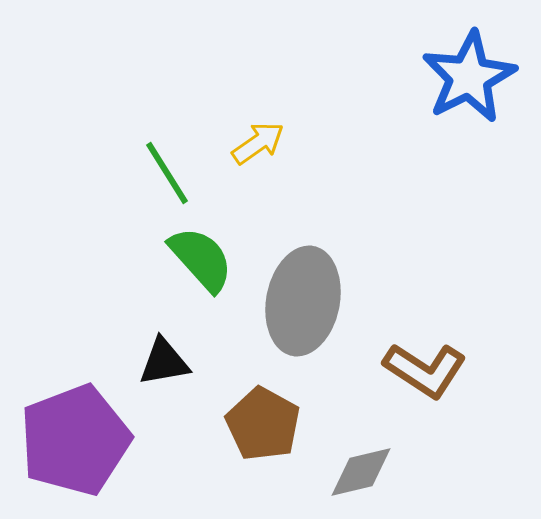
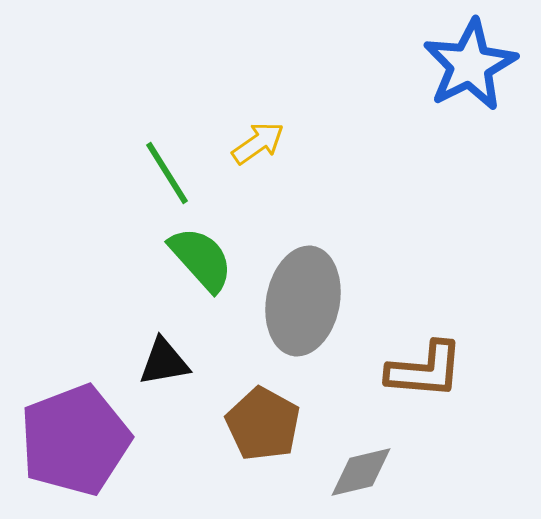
blue star: moved 1 px right, 12 px up
brown L-shape: rotated 28 degrees counterclockwise
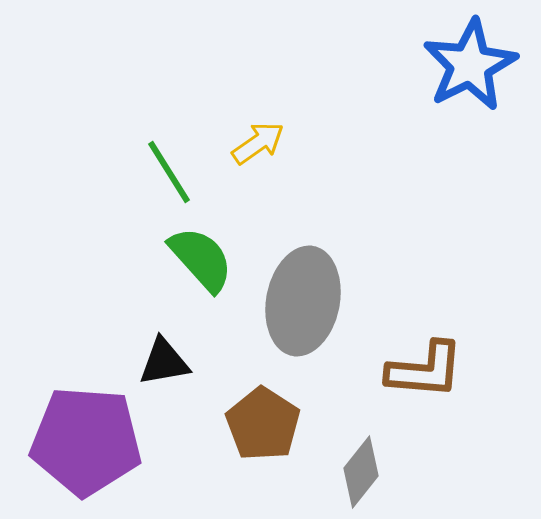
green line: moved 2 px right, 1 px up
brown pentagon: rotated 4 degrees clockwise
purple pentagon: moved 11 px right, 1 px down; rotated 25 degrees clockwise
gray diamond: rotated 38 degrees counterclockwise
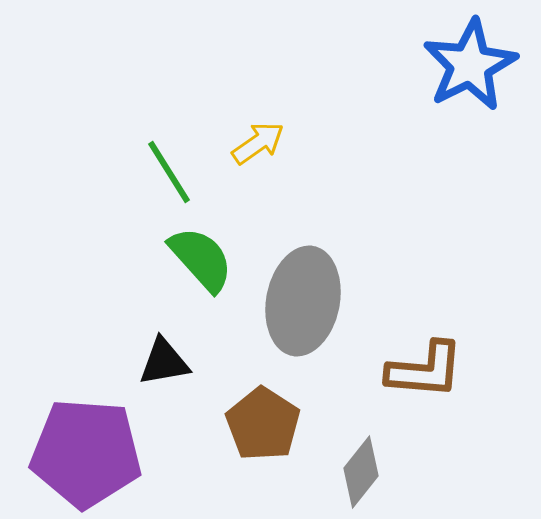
purple pentagon: moved 12 px down
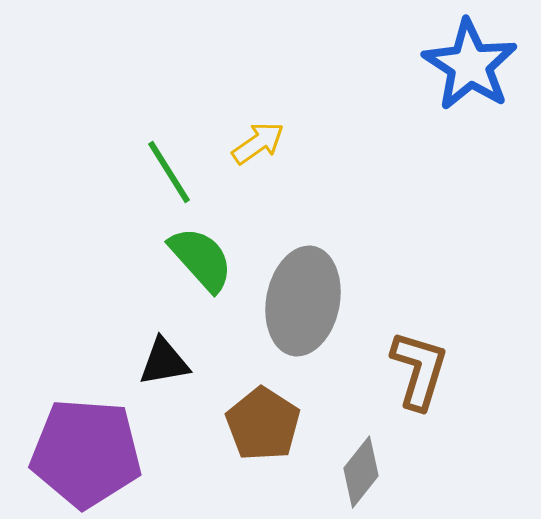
blue star: rotated 12 degrees counterclockwise
brown L-shape: moved 6 px left; rotated 78 degrees counterclockwise
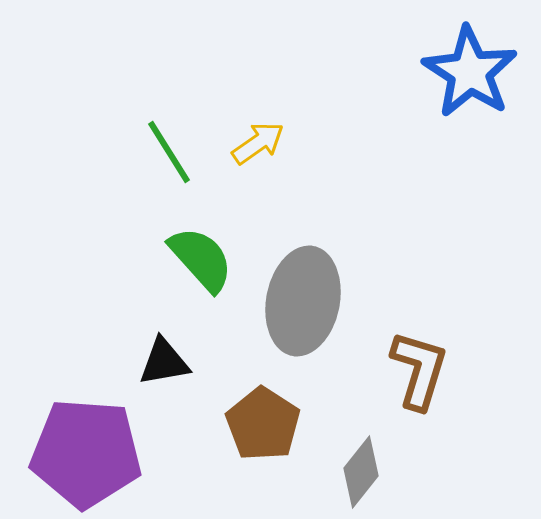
blue star: moved 7 px down
green line: moved 20 px up
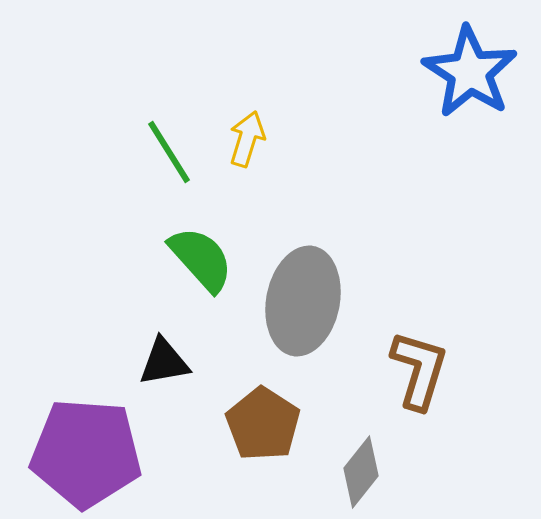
yellow arrow: moved 11 px left, 4 px up; rotated 38 degrees counterclockwise
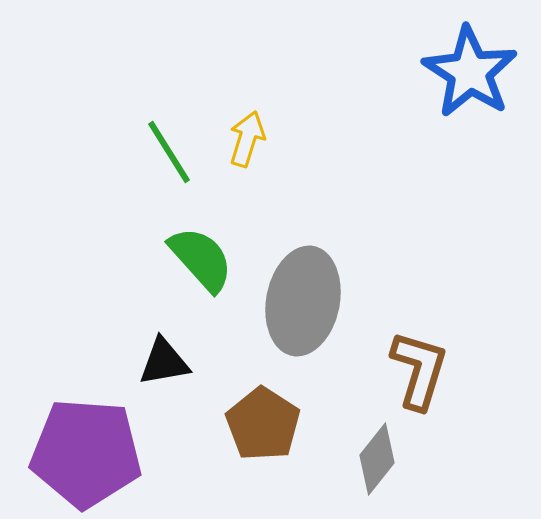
gray diamond: moved 16 px right, 13 px up
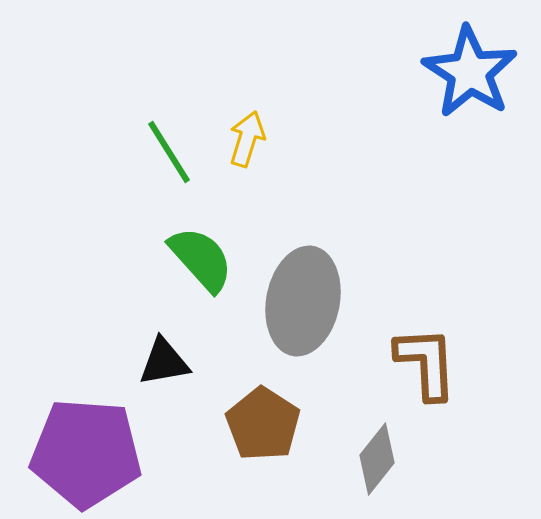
brown L-shape: moved 7 px right, 7 px up; rotated 20 degrees counterclockwise
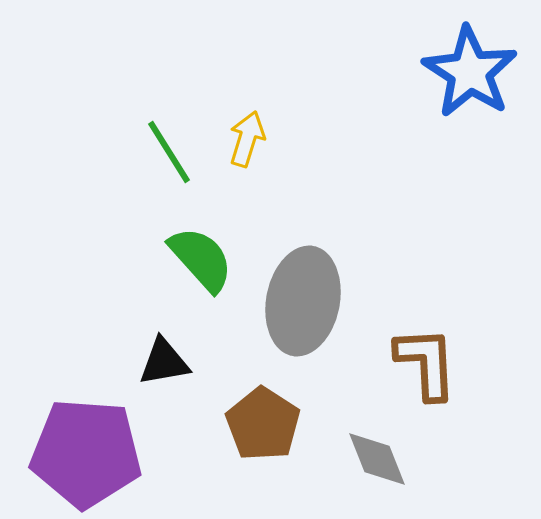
gray diamond: rotated 60 degrees counterclockwise
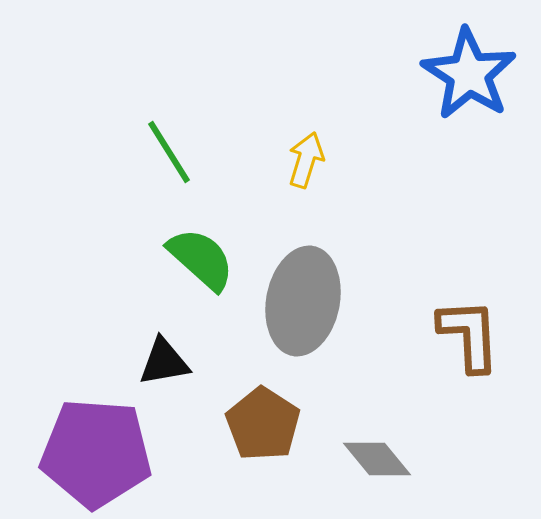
blue star: moved 1 px left, 2 px down
yellow arrow: moved 59 px right, 21 px down
green semicircle: rotated 6 degrees counterclockwise
brown L-shape: moved 43 px right, 28 px up
purple pentagon: moved 10 px right
gray diamond: rotated 18 degrees counterclockwise
